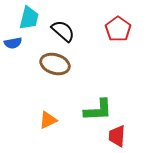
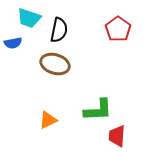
cyan trapezoid: rotated 95 degrees clockwise
black semicircle: moved 4 px left, 1 px up; rotated 60 degrees clockwise
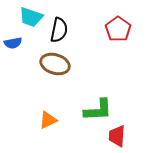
cyan trapezoid: moved 2 px right, 1 px up
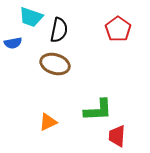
orange triangle: moved 2 px down
